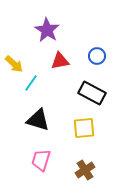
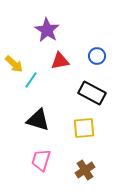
cyan line: moved 3 px up
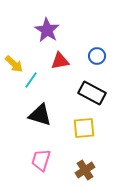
black triangle: moved 2 px right, 5 px up
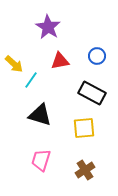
purple star: moved 1 px right, 3 px up
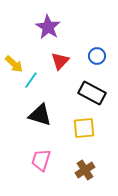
red triangle: rotated 36 degrees counterclockwise
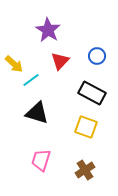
purple star: moved 3 px down
cyan line: rotated 18 degrees clockwise
black triangle: moved 3 px left, 2 px up
yellow square: moved 2 px right, 1 px up; rotated 25 degrees clockwise
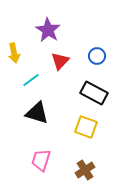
yellow arrow: moved 11 px up; rotated 36 degrees clockwise
black rectangle: moved 2 px right
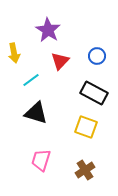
black triangle: moved 1 px left
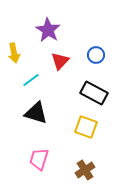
blue circle: moved 1 px left, 1 px up
pink trapezoid: moved 2 px left, 1 px up
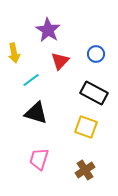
blue circle: moved 1 px up
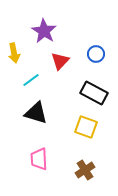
purple star: moved 4 px left, 1 px down
pink trapezoid: rotated 20 degrees counterclockwise
